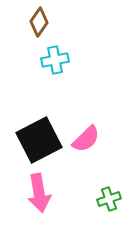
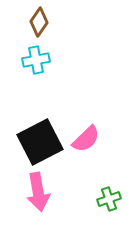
cyan cross: moved 19 px left
black square: moved 1 px right, 2 px down
pink arrow: moved 1 px left, 1 px up
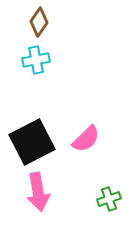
black square: moved 8 px left
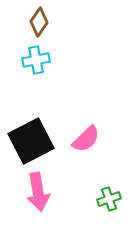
black square: moved 1 px left, 1 px up
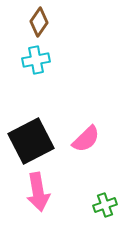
green cross: moved 4 px left, 6 px down
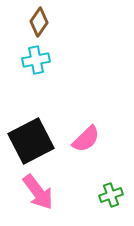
pink arrow: rotated 27 degrees counterclockwise
green cross: moved 6 px right, 10 px up
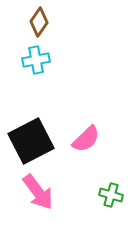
green cross: rotated 35 degrees clockwise
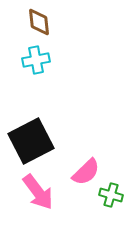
brown diamond: rotated 40 degrees counterclockwise
pink semicircle: moved 33 px down
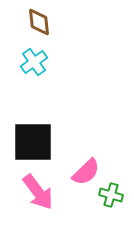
cyan cross: moved 2 px left, 2 px down; rotated 24 degrees counterclockwise
black square: moved 2 px right, 1 px down; rotated 27 degrees clockwise
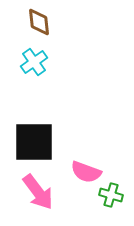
black square: moved 1 px right
pink semicircle: rotated 64 degrees clockwise
